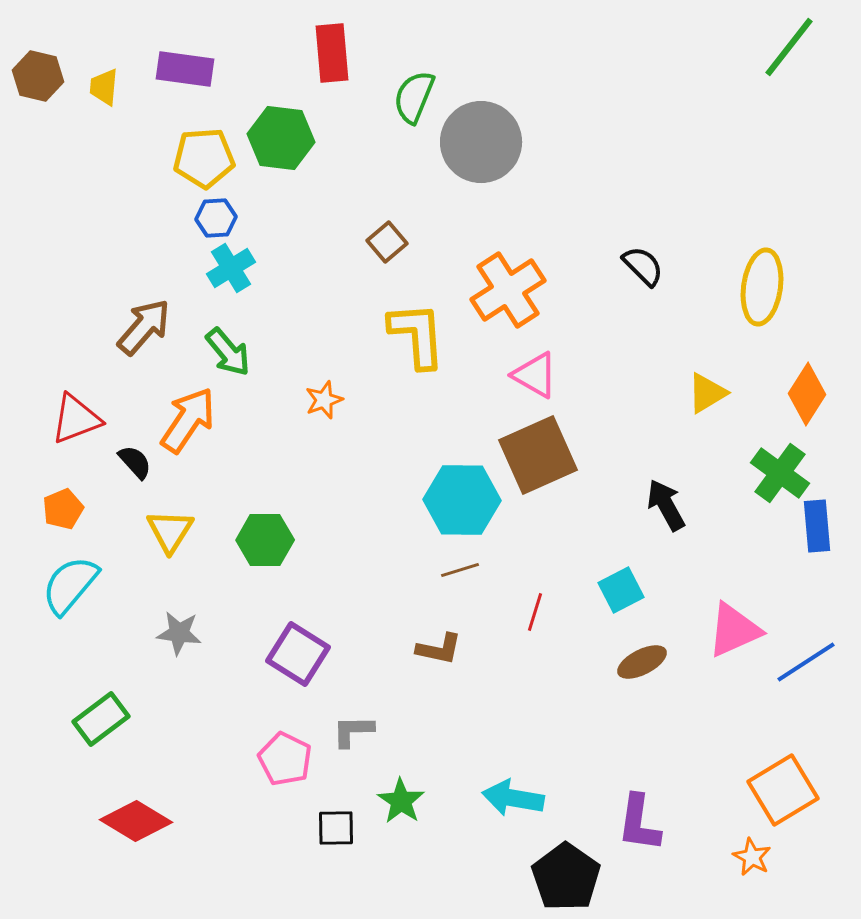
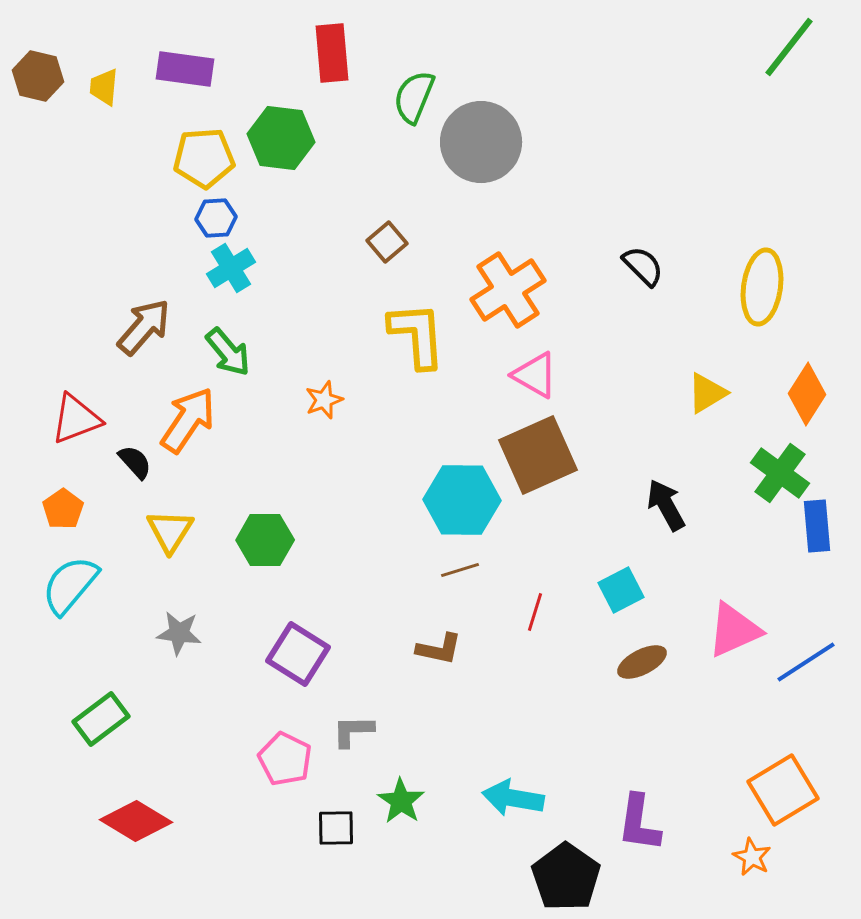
orange pentagon at (63, 509): rotated 12 degrees counterclockwise
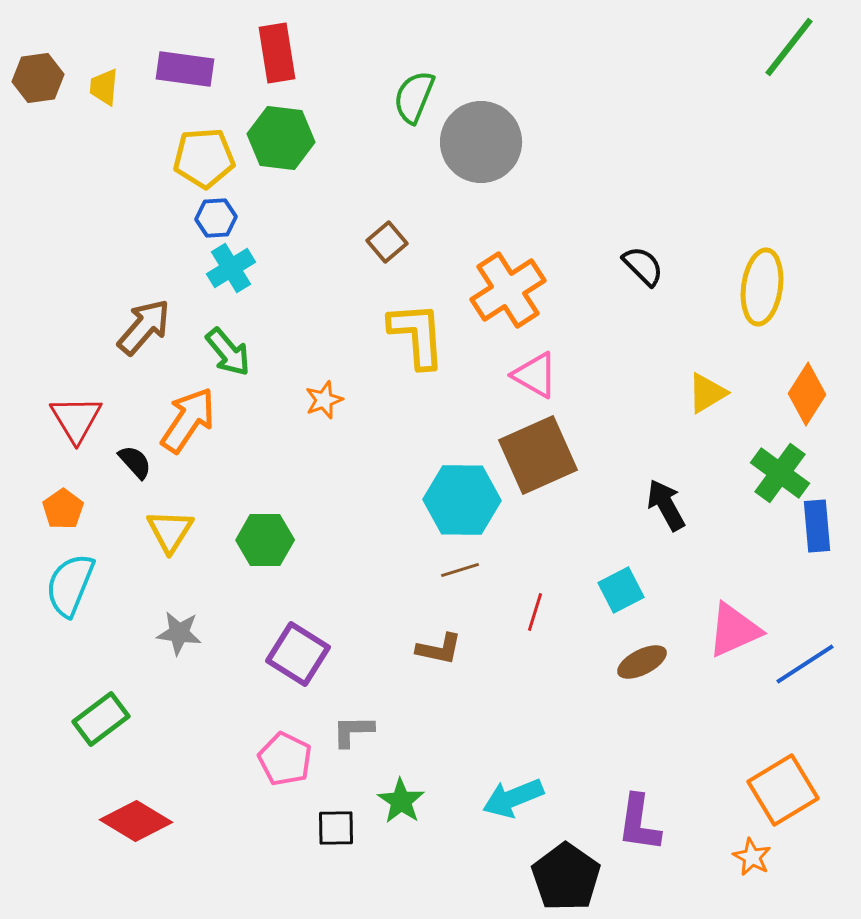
red rectangle at (332, 53): moved 55 px left; rotated 4 degrees counterclockwise
brown hexagon at (38, 76): moved 2 px down; rotated 21 degrees counterclockwise
red triangle at (76, 419): rotated 40 degrees counterclockwise
cyan semicircle at (70, 585): rotated 18 degrees counterclockwise
blue line at (806, 662): moved 1 px left, 2 px down
cyan arrow at (513, 798): rotated 32 degrees counterclockwise
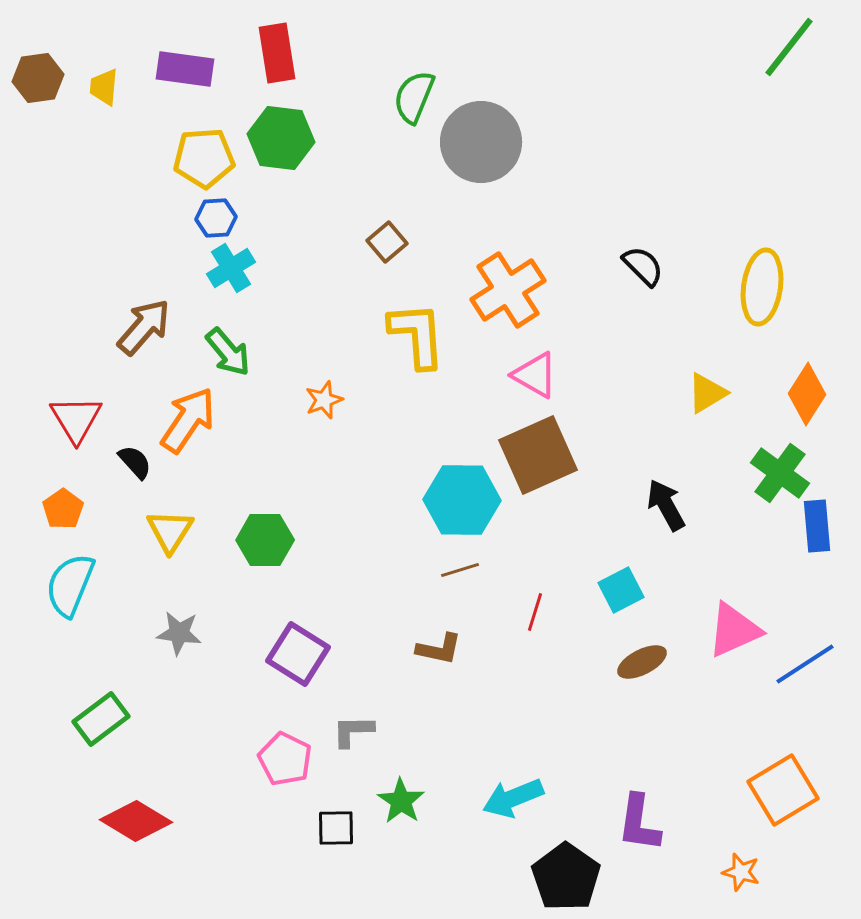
orange star at (752, 857): moved 11 px left, 15 px down; rotated 12 degrees counterclockwise
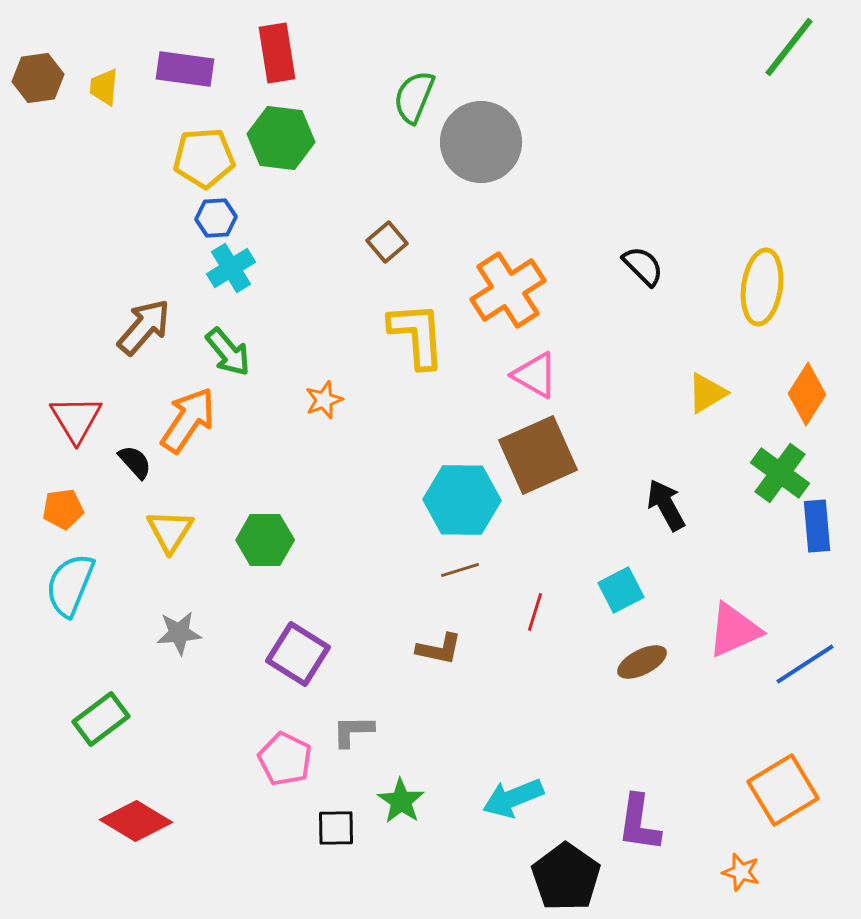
orange pentagon at (63, 509): rotated 27 degrees clockwise
gray star at (179, 633): rotated 12 degrees counterclockwise
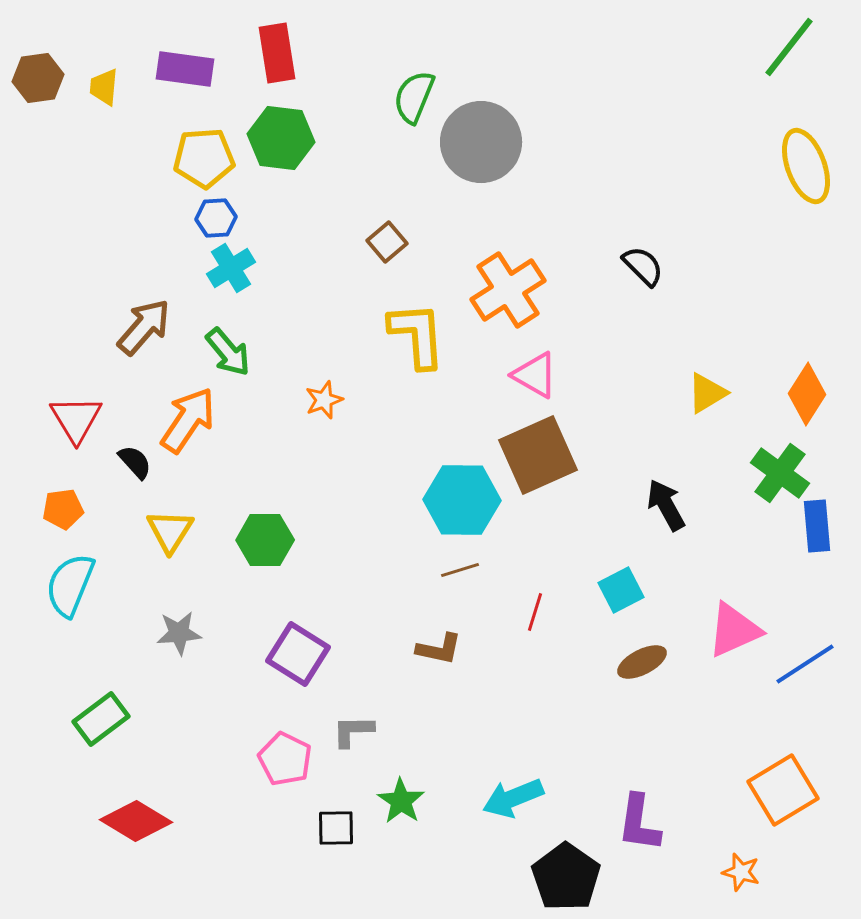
yellow ellipse at (762, 287): moved 44 px right, 121 px up; rotated 28 degrees counterclockwise
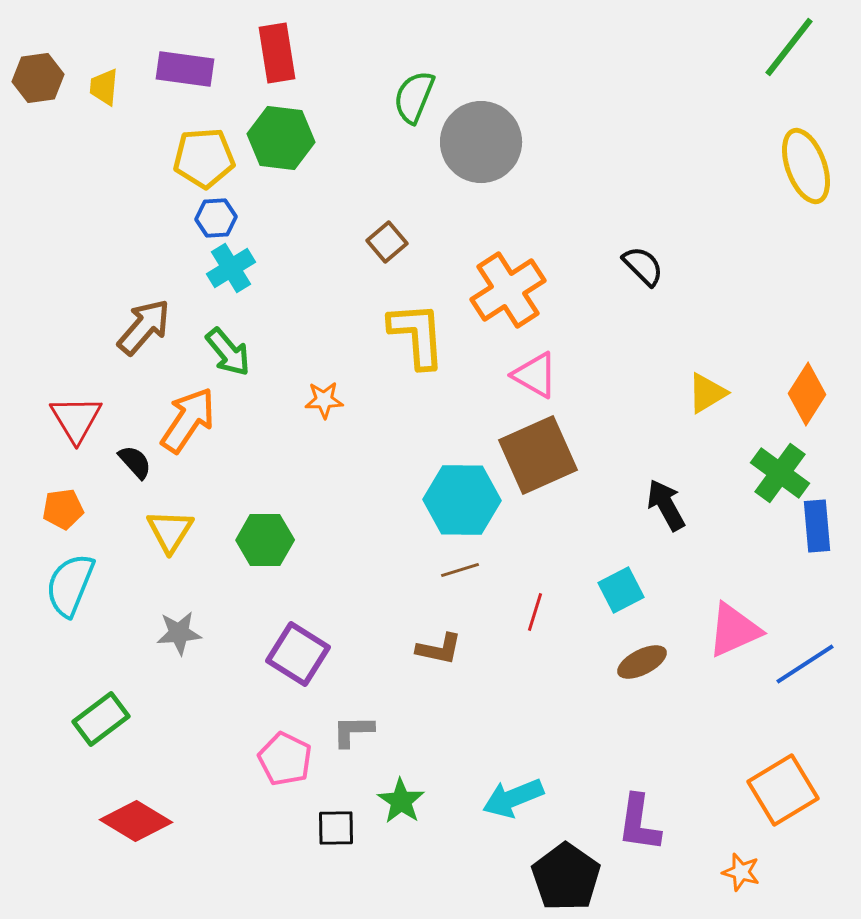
orange star at (324, 400): rotated 18 degrees clockwise
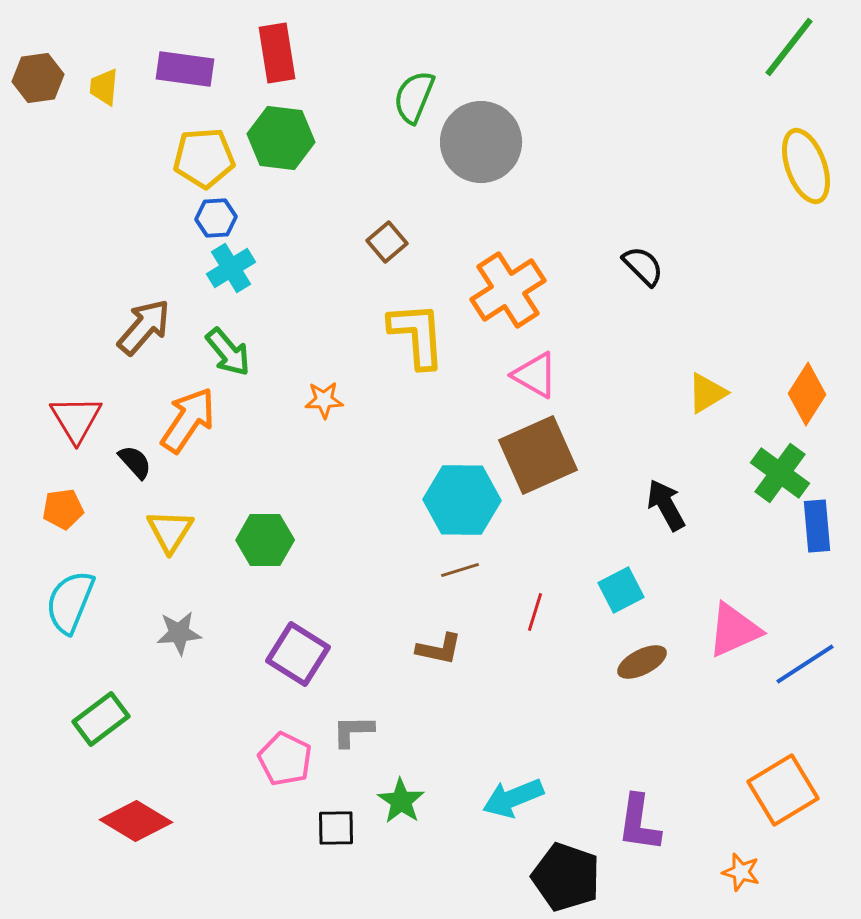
cyan semicircle at (70, 585): moved 17 px down
black pentagon at (566, 877): rotated 16 degrees counterclockwise
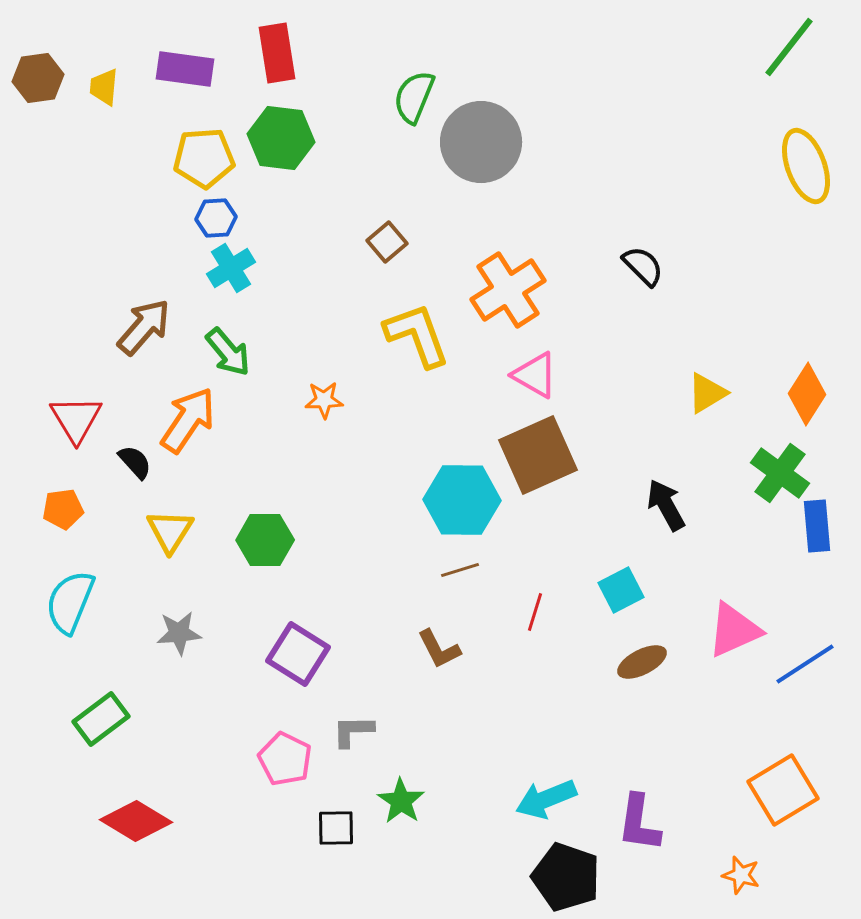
yellow L-shape at (417, 335): rotated 16 degrees counterclockwise
brown L-shape at (439, 649): rotated 51 degrees clockwise
cyan arrow at (513, 798): moved 33 px right, 1 px down
orange star at (741, 872): moved 3 px down
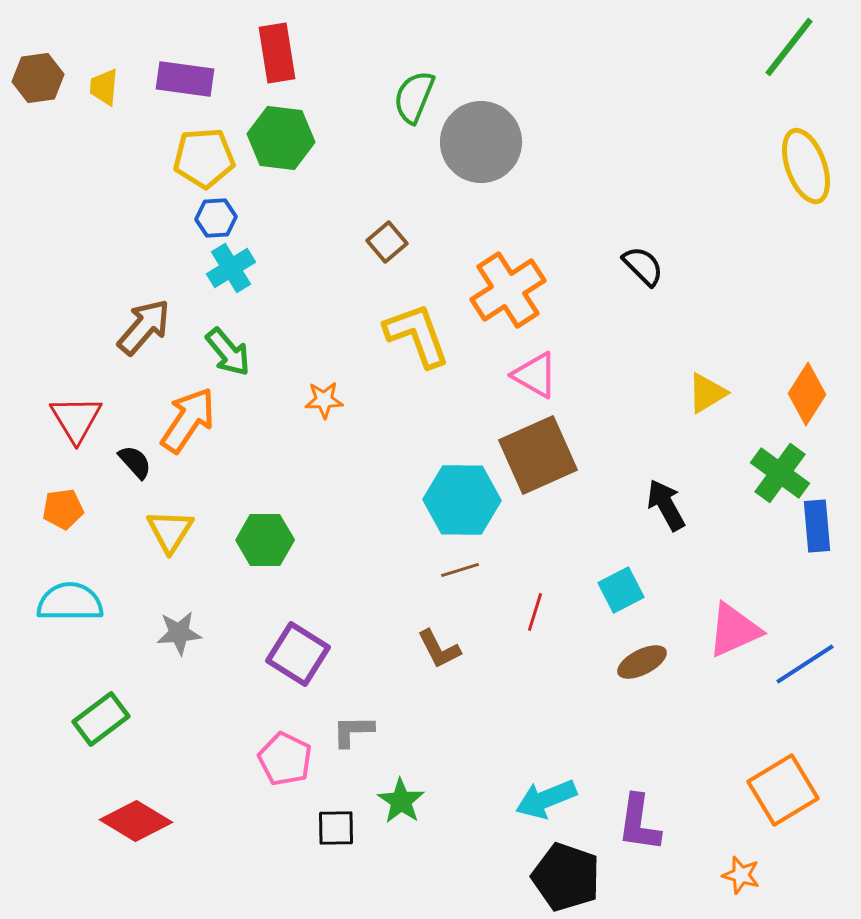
purple rectangle at (185, 69): moved 10 px down
cyan semicircle at (70, 602): rotated 68 degrees clockwise
